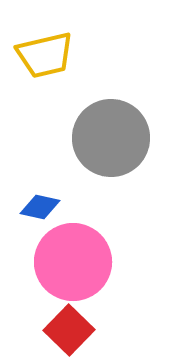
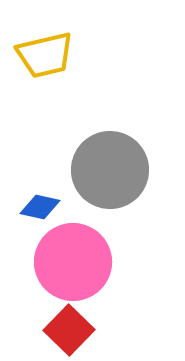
gray circle: moved 1 px left, 32 px down
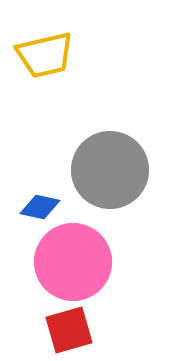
red square: rotated 30 degrees clockwise
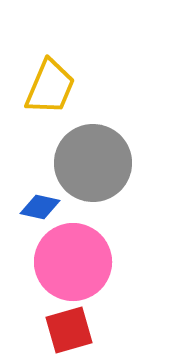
yellow trapezoid: moved 5 px right, 32 px down; rotated 54 degrees counterclockwise
gray circle: moved 17 px left, 7 px up
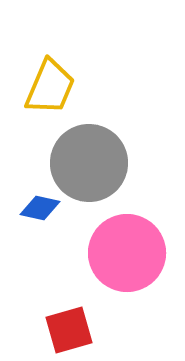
gray circle: moved 4 px left
blue diamond: moved 1 px down
pink circle: moved 54 px right, 9 px up
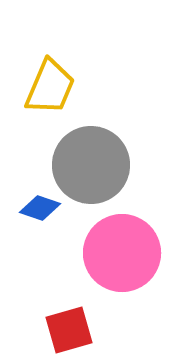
gray circle: moved 2 px right, 2 px down
blue diamond: rotated 6 degrees clockwise
pink circle: moved 5 px left
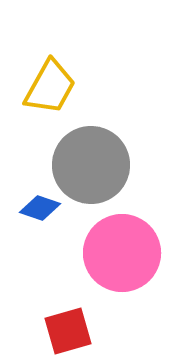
yellow trapezoid: rotated 6 degrees clockwise
red square: moved 1 px left, 1 px down
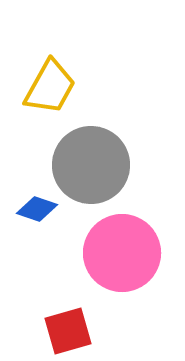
blue diamond: moved 3 px left, 1 px down
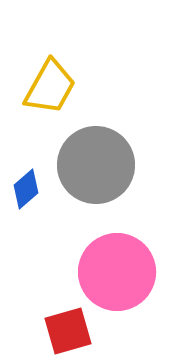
gray circle: moved 5 px right
blue diamond: moved 11 px left, 20 px up; rotated 60 degrees counterclockwise
pink circle: moved 5 px left, 19 px down
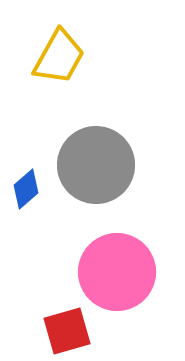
yellow trapezoid: moved 9 px right, 30 px up
red square: moved 1 px left
